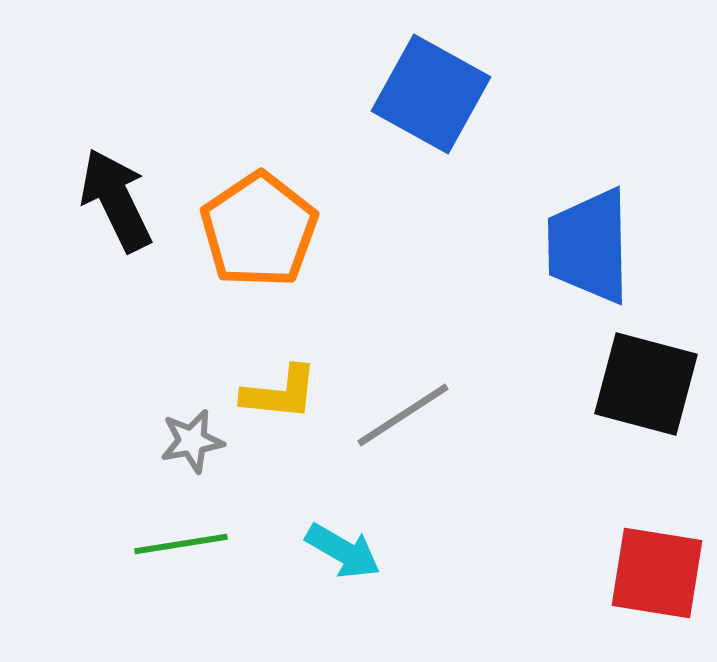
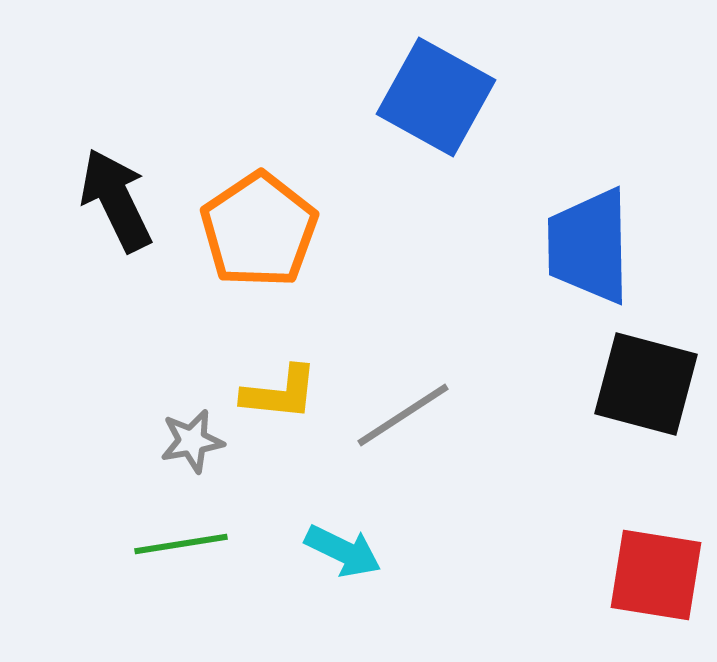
blue square: moved 5 px right, 3 px down
cyan arrow: rotated 4 degrees counterclockwise
red square: moved 1 px left, 2 px down
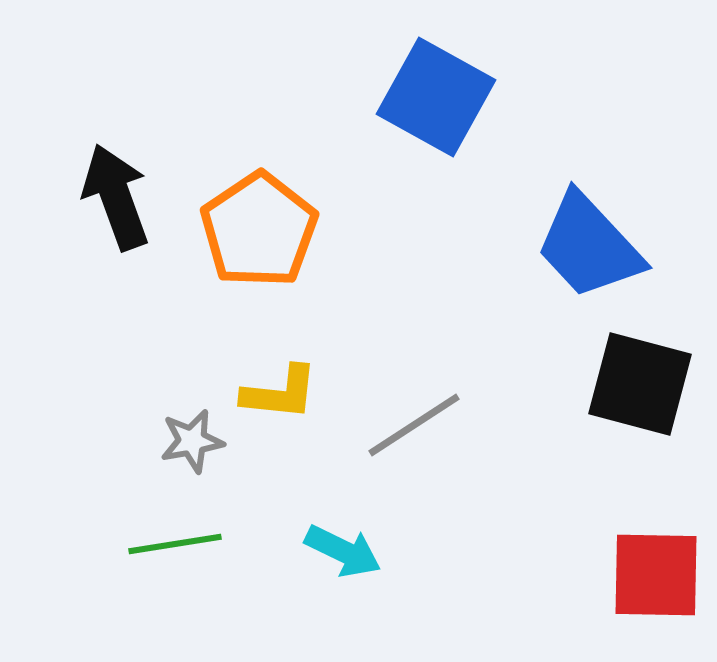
black arrow: moved 3 px up; rotated 6 degrees clockwise
blue trapezoid: rotated 42 degrees counterclockwise
black square: moved 6 px left
gray line: moved 11 px right, 10 px down
green line: moved 6 px left
red square: rotated 8 degrees counterclockwise
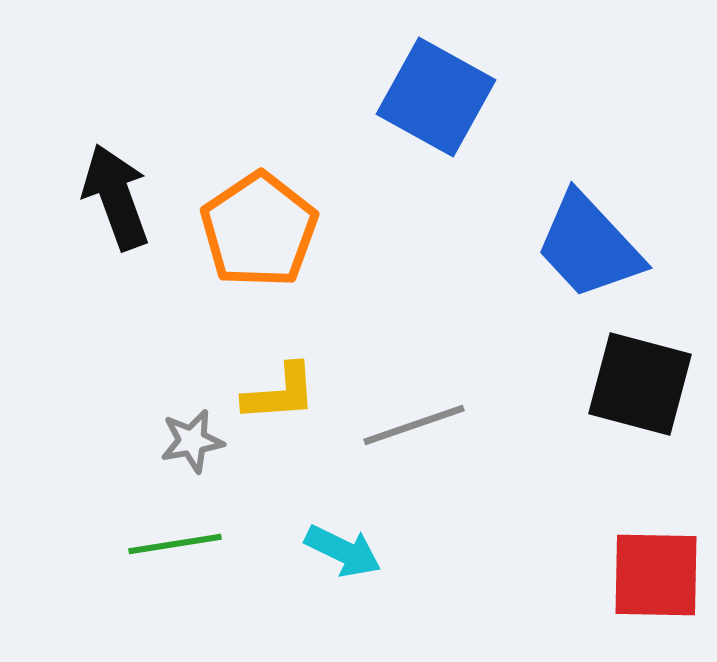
yellow L-shape: rotated 10 degrees counterclockwise
gray line: rotated 14 degrees clockwise
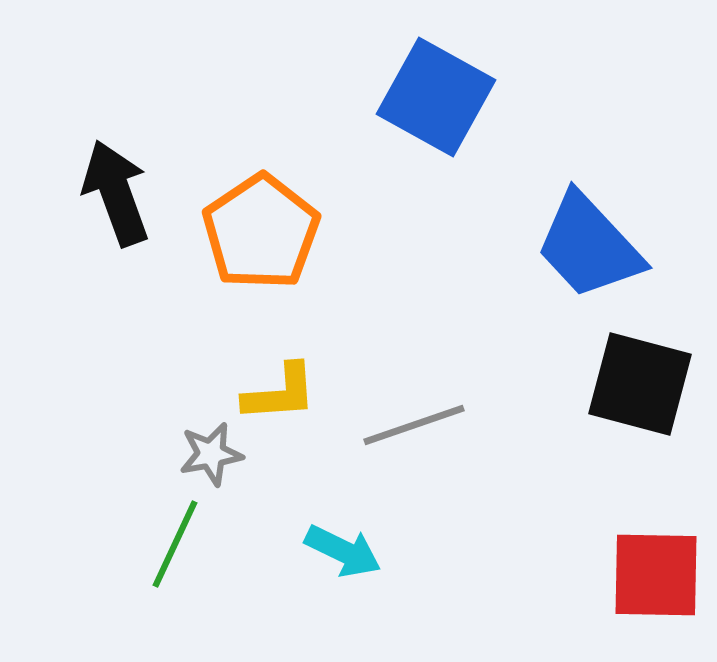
black arrow: moved 4 px up
orange pentagon: moved 2 px right, 2 px down
gray star: moved 19 px right, 13 px down
green line: rotated 56 degrees counterclockwise
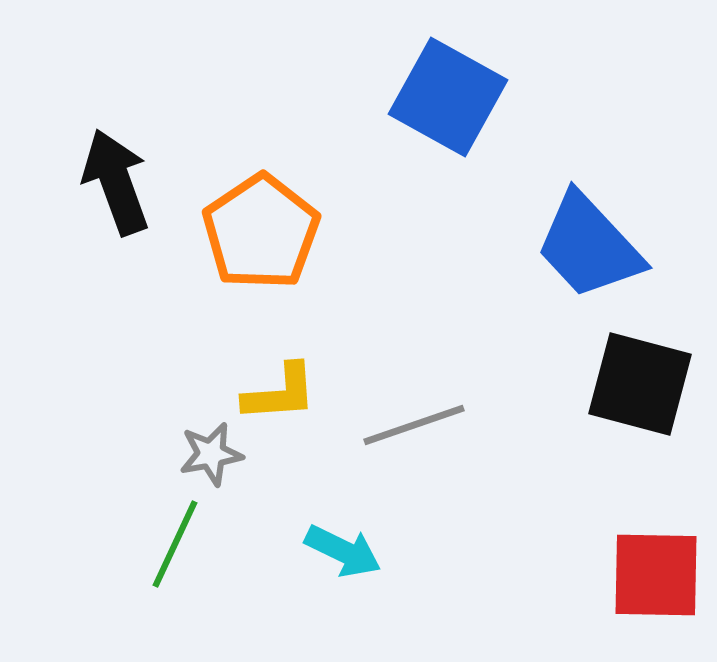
blue square: moved 12 px right
black arrow: moved 11 px up
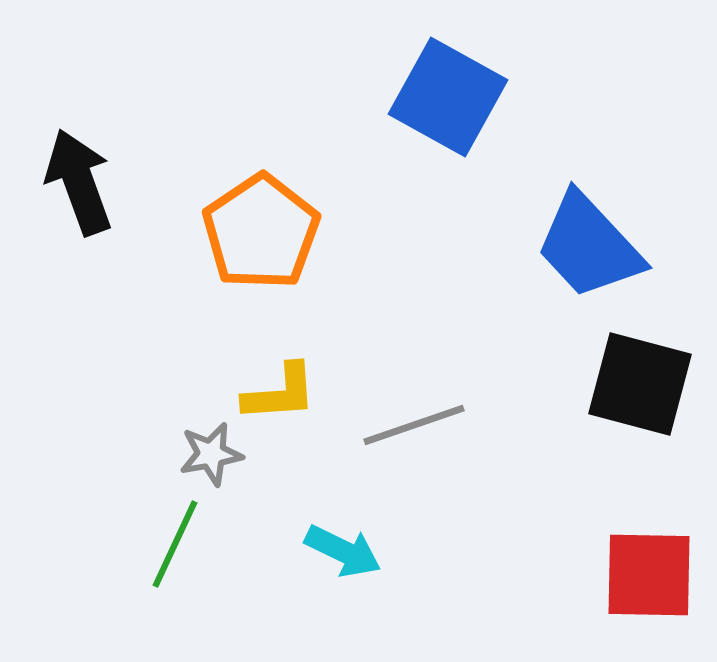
black arrow: moved 37 px left
red square: moved 7 px left
